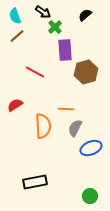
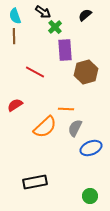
brown line: moved 3 px left; rotated 49 degrees counterclockwise
orange semicircle: moved 2 px right, 1 px down; rotated 50 degrees clockwise
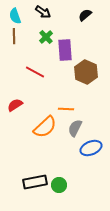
green cross: moved 9 px left, 10 px down
brown hexagon: rotated 20 degrees counterclockwise
green circle: moved 31 px left, 11 px up
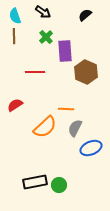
purple rectangle: moved 1 px down
red line: rotated 30 degrees counterclockwise
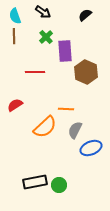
gray semicircle: moved 2 px down
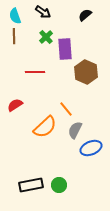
purple rectangle: moved 2 px up
orange line: rotated 49 degrees clockwise
black rectangle: moved 4 px left, 3 px down
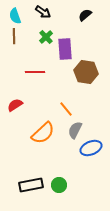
brown hexagon: rotated 15 degrees counterclockwise
orange semicircle: moved 2 px left, 6 px down
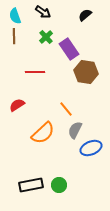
purple rectangle: moved 4 px right; rotated 30 degrees counterclockwise
red semicircle: moved 2 px right
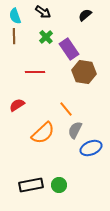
brown hexagon: moved 2 px left
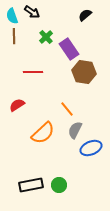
black arrow: moved 11 px left
cyan semicircle: moved 3 px left
red line: moved 2 px left
orange line: moved 1 px right
